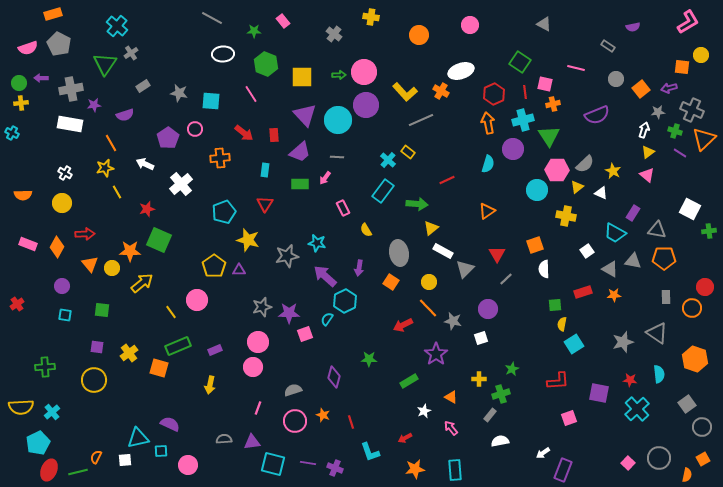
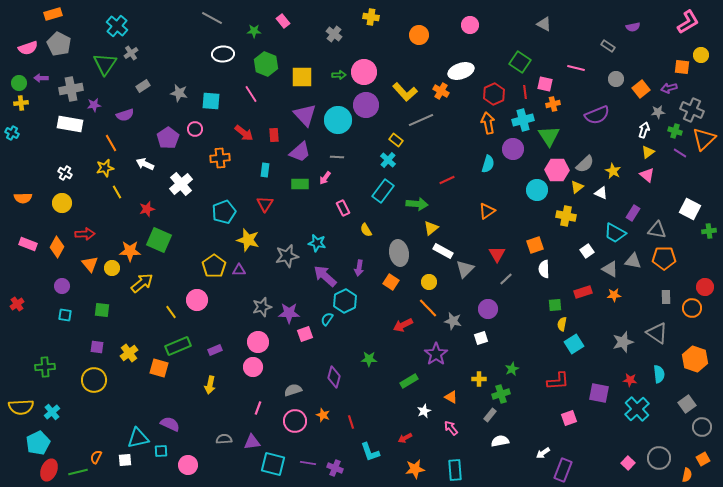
yellow rectangle at (408, 152): moved 12 px left, 12 px up
orange semicircle at (23, 195): moved 3 px down
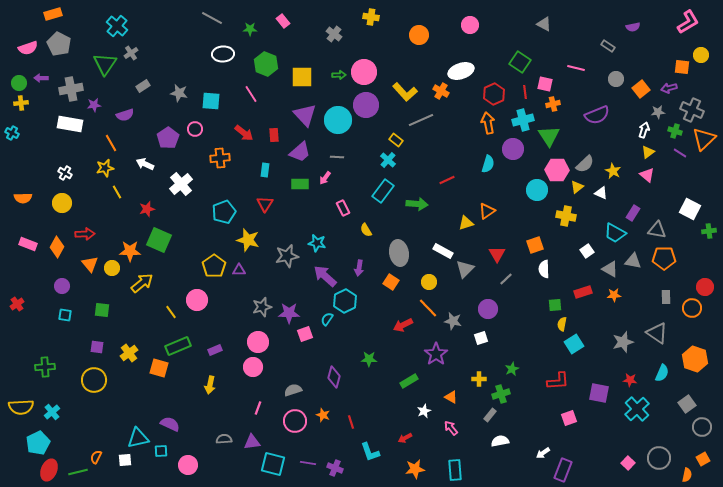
green star at (254, 31): moved 4 px left, 2 px up
yellow triangle at (431, 228): moved 35 px right, 5 px up; rotated 21 degrees clockwise
cyan semicircle at (659, 374): moved 3 px right, 1 px up; rotated 30 degrees clockwise
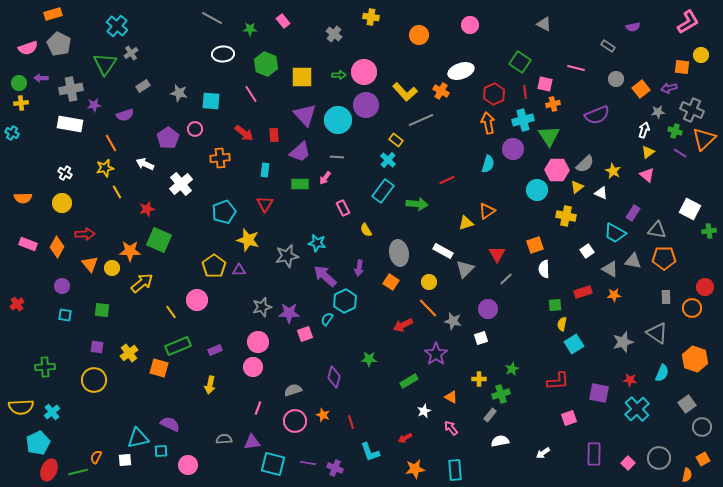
purple rectangle at (563, 470): moved 31 px right, 16 px up; rotated 20 degrees counterclockwise
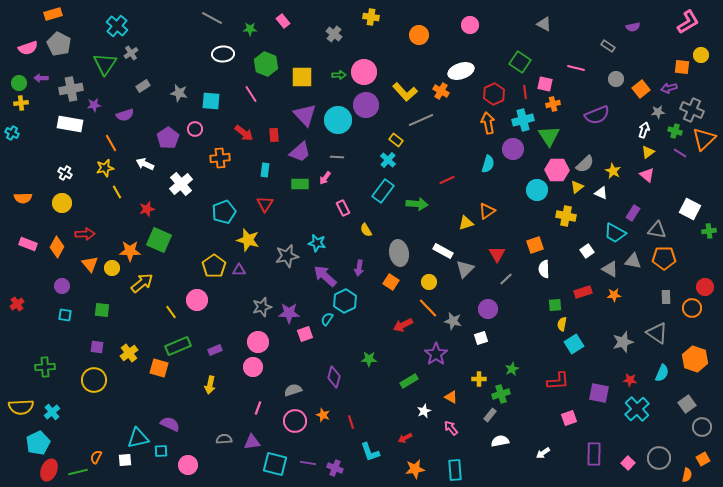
cyan square at (273, 464): moved 2 px right
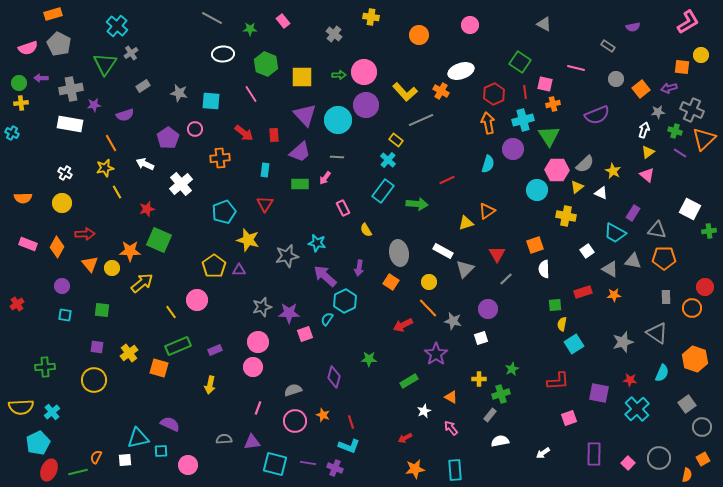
cyan L-shape at (370, 452): moved 21 px left, 6 px up; rotated 50 degrees counterclockwise
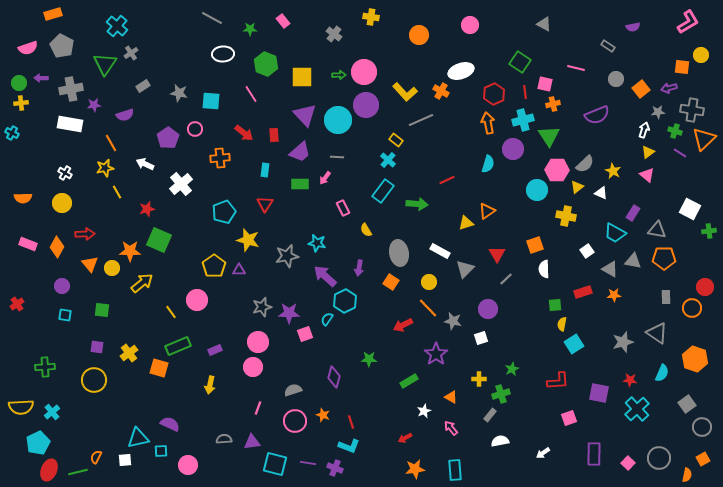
gray pentagon at (59, 44): moved 3 px right, 2 px down
gray cross at (692, 110): rotated 15 degrees counterclockwise
white rectangle at (443, 251): moved 3 px left
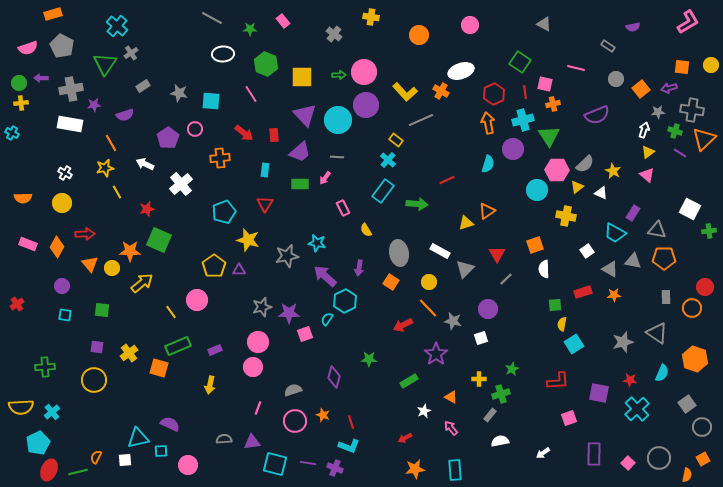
yellow circle at (701, 55): moved 10 px right, 10 px down
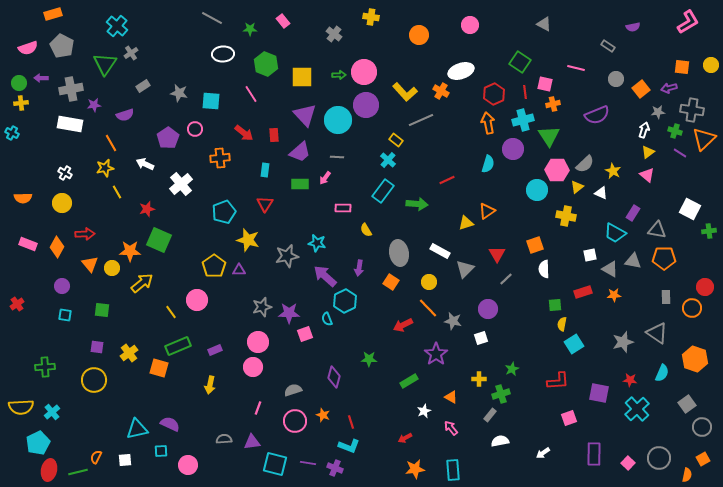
pink rectangle at (343, 208): rotated 63 degrees counterclockwise
white square at (587, 251): moved 3 px right, 4 px down; rotated 24 degrees clockwise
cyan semicircle at (327, 319): rotated 56 degrees counterclockwise
cyan triangle at (138, 438): moved 1 px left, 9 px up
red ellipse at (49, 470): rotated 10 degrees counterclockwise
cyan rectangle at (455, 470): moved 2 px left
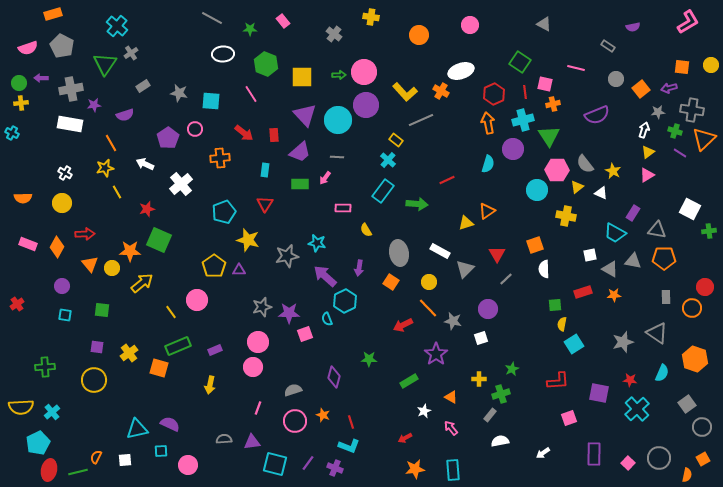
gray semicircle at (585, 164): rotated 96 degrees clockwise
pink triangle at (647, 175): rotated 49 degrees clockwise
purple line at (308, 463): rotated 63 degrees counterclockwise
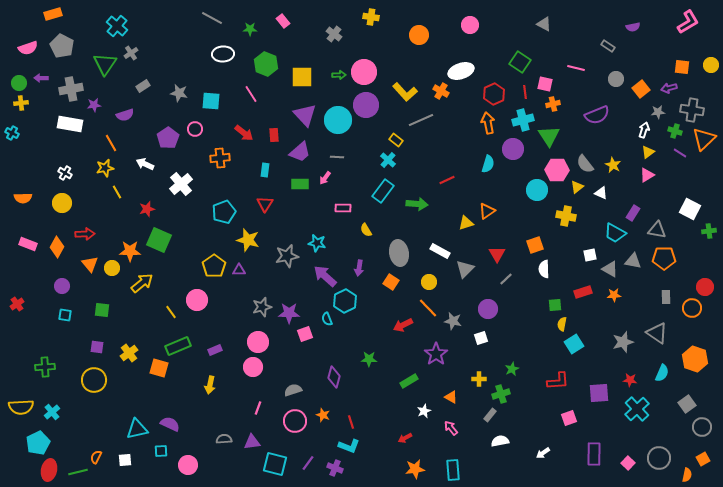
yellow star at (613, 171): moved 6 px up
purple square at (599, 393): rotated 15 degrees counterclockwise
